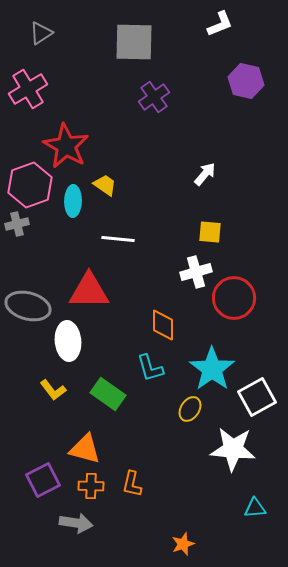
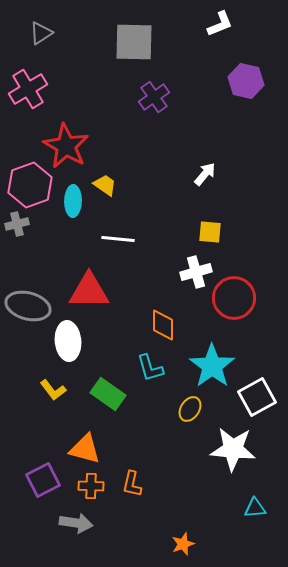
cyan star: moved 3 px up
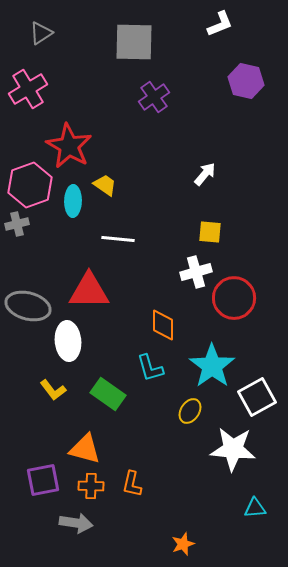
red star: moved 3 px right
yellow ellipse: moved 2 px down
purple square: rotated 16 degrees clockwise
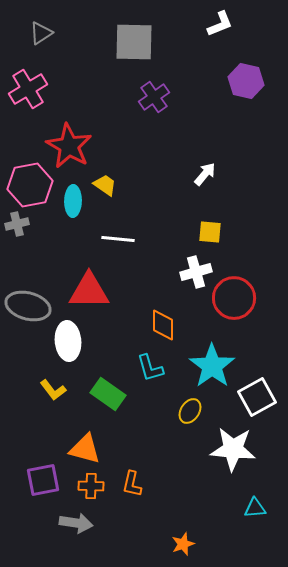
pink hexagon: rotated 9 degrees clockwise
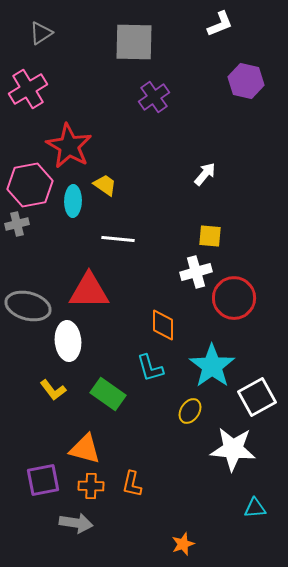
yellow square: moved 4 px down
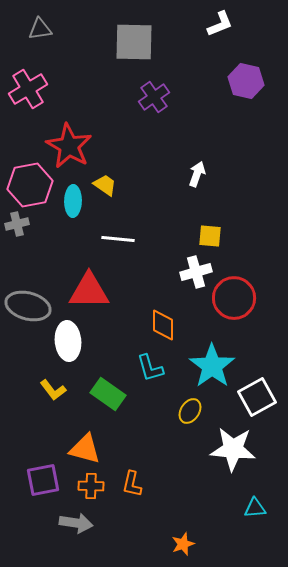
gray triangle: moved 1 px left, 4 px up; rotated 25 degrees clockwise
white arrow: moved 8 px left; rotated 20 degrees counterclockwise
